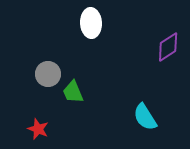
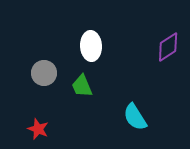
white ellipse: moved 23 px down
gray circle: moved 4 px left, 1 px up
green trapezoid: moved 9 px right, 6 px up
cyan semicircle: moved 10 px left
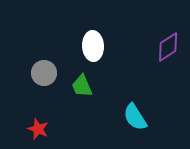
white ellipse: moved 2 px right
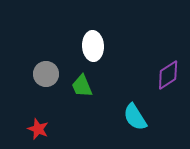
purple diamond: moved 28 px down
gray circle: moved 2 px right, 1 px down
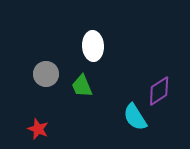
purple diamond: moved 9 px left, 16 px down
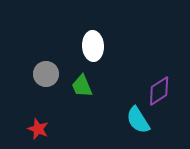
cyan semicircle: moved 3 px right, 3 px down
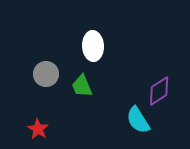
red star: rotated 10 degrees clockwise
